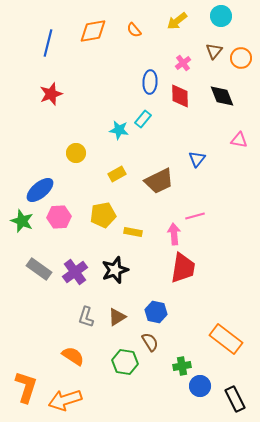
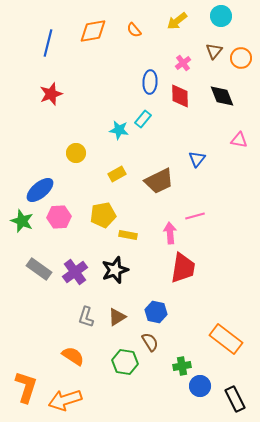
yellow rectangle at (133, 232): moved 5 px left, 3 px down
pink arrow at (174, 234): moved 4 px left, 1 px up
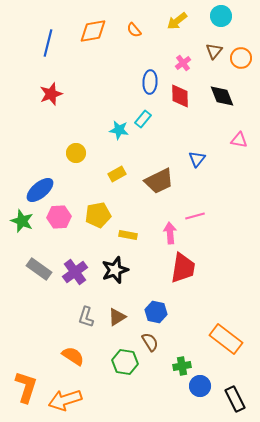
yellow pentagon at (103, 215): moved 5 px left
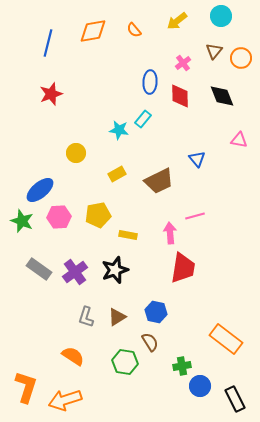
blue triangle at (197, 159): rotated 18 degrees counterclockwise
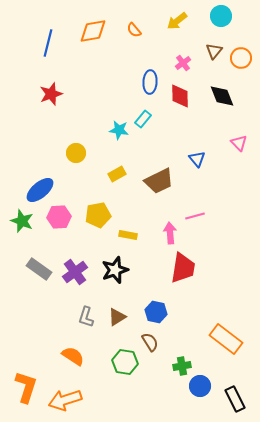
pink triangle at (239, 140): moved 3 px down; rotated 36 degrees clockwise
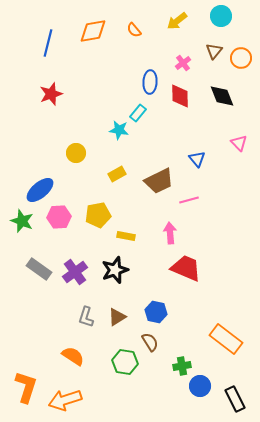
cyan rectangle at (143, 119): moved 5 px left, 6 px up
pink line at (195, 216): moved 6 px left, 16 px up
yellow rectangle at (128, 235): moved 2 px left, 1 px down
red trapezoid at (183, 268): moved 3 px right; rotated 76 degrees counterclockwise
